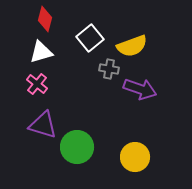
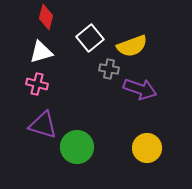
red diamond: moved 1 px right, 2 px up
pink cross: rotated 25 degrees counterclockwise
yellow circle: moved 12 px right, 9 px up
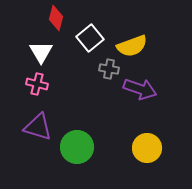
red diamond: moved 10 px right, 1 px down
white triangle: rotated 45 degrees counterclockwise
purple triangle: moved 5 px left, 2 px down
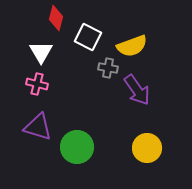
white square: moved 2 px left, 1 px up; rotated 24 degrees counterclockwise
gray cross: moved 1 px left, 1 px up
purple arrow: moved 3 px left, 1 px down; rotated 36 degrees clockwise
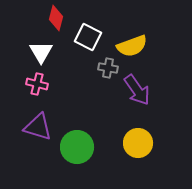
yellow circle: moved 9 px left, 5 px up
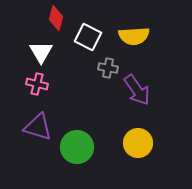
yellow semicircle: moved 2 px right, 10 px up; rotated 16 degrees clockwise
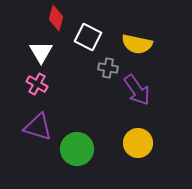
yellow semicircle: moved 3 px right, 8 px down; rotated 16 degrees clockwise
pink cross: rotated 15 degrees clockwise
green circle: moved 2 px down
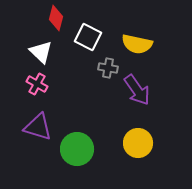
white triangle: rotated 15 degrees counterclockwise
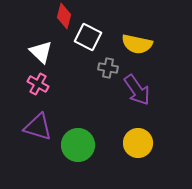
red diamond: moved 8 px right, 2 px up
pink cross: moved 1 px right
green circle: moved 1 px right, 4 px up
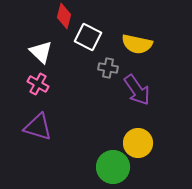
green circle: moved 35 px right, 22 px down
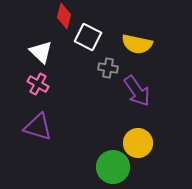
purple arrow: moved 1 px down
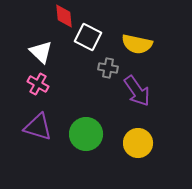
red diamond: rotated 20 degrees counterclockwise
green circle: moved 27 px left, 33 px up
